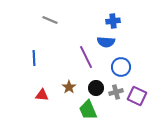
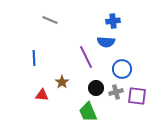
blue circle: moved 1 px right, 2 px down
brown star: moved 7 px left, 5 px up
purple square: rotated 18 degrees counterclockwise
green trapezoid: moved 2 px down
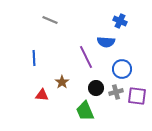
blue cross: moved 7 px right; rotated 32 degrees clockwise
green trapezoid: moved 3 px left, 1 px up
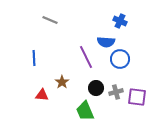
blue circle: moved 2 px left, 10 px up
purple square: moved 1 px down
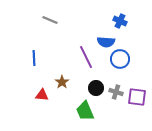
gray cross: rotated 32 degrees clockwise
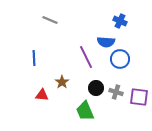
purple square: moved 2 px right
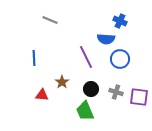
blue semicircle: moved 3 px up
black circle: moved 5 px left, 1 px down
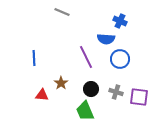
gray line: moved 12 px right, 8 px up
brown star: moved 1 px left, 1 px down
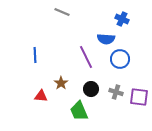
blue cross: moved 2 px right, 2 px up
blue line: moved 1 px right, 3 px up
red triangle: moved 1 px left, 1 px down
green trapezoid: moved 6 px left
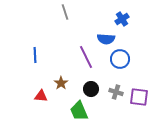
gray line: moved 3 px right; rotated 49 degrees clockwise
blue cross: rotated 32 degrees clockwise
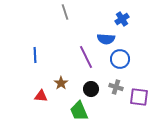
gray cross: moved 5 px up
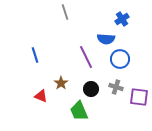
blue line: rotated 14 degrees counterclockwise
red triangle: rotated 16 degrees clockwise
